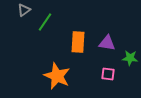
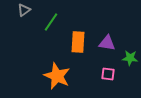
green line: moved 6 px right
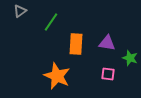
gray triangle: moved 4 px left, 1 px down
orange rectangle: moved 2 px left, 2 px down
green star: rotated 14 degrees clockwise
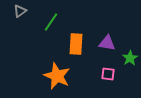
green star: rotated 21 degrees clockwise
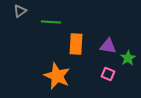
green line: rotated 60 degrees clockwise
purple triangle: moved 1 px right, 3 px down
green star: moved 2 px left
pink square: rotated 16 degrees clockwise
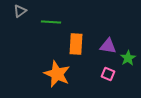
orange star: moved 2 px up
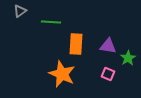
orange star: moved 5 px right
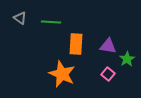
gray triangle: moved 7 px down; rotated 48 degrees counterclockwise
green star: moved 1 px left, 1 px down
pink square: rotated 16 degrees clockwise
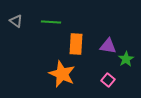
gray triangle: moved 4 px left, 3 px down
green star: moved 1 px left
pink square: moved 6 px down
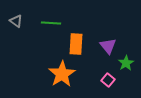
green line: moved 1 px down
purple triangle: rotated 42 degrees clockwise
green star: moved 4 px down
orange star: rotated 16 degrees clockwise
